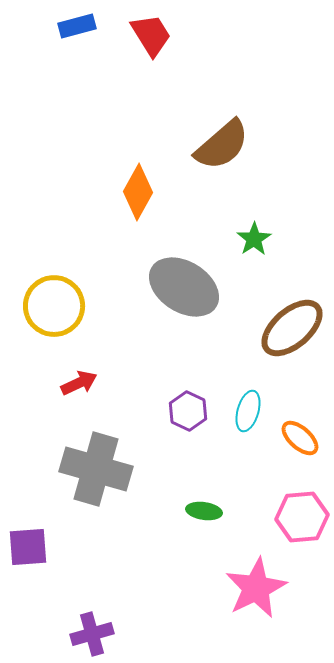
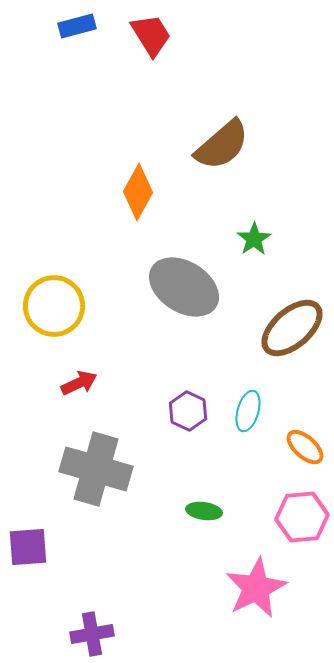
orange ellipse: moved 5 px right, 9 px down
purple cross: rotated 6 degrees clockwise
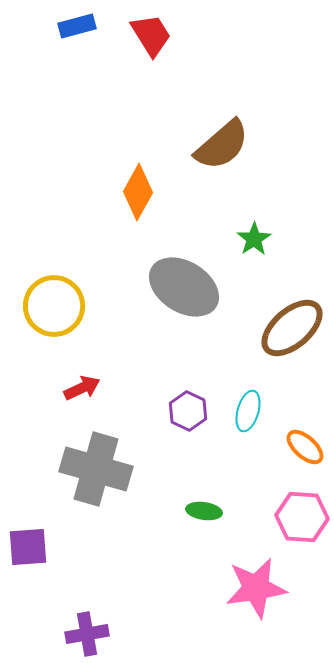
red arrow: moved 3 px right, 5 px down
pink hexagon: rotated 9 degrees clockwise
pink star: rotated 18 degrees clockwise
purple cross: moved 5 px left
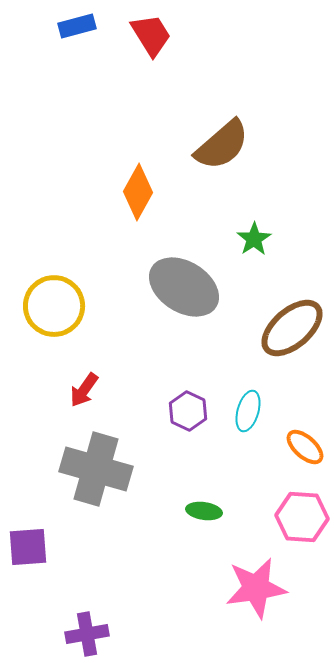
red arrow: moved 2 px right, 2 px down; rotated 150 degrees clockwise
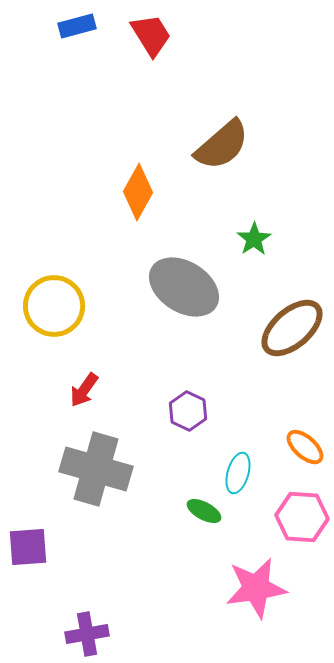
cyan ellipse: moved 10 px left, 62 px down
green ellipse: rotated 20 degrees clockwise
